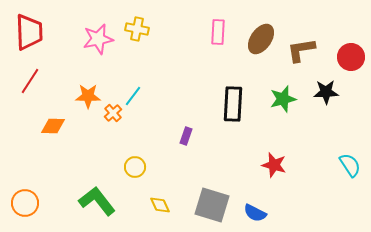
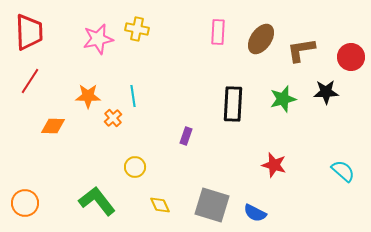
cyan line: rotated 45 degrees counterclockwise
orange cross: moved 5 px down
cyan semicircle: moved 7 px left, 6 px down; rotated 15 degrees counterclockwise
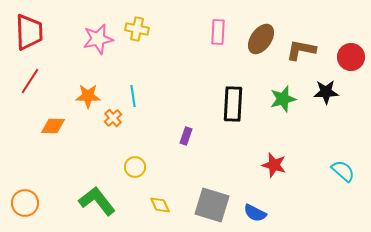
brown L-shape: rotated 20 degrees clockwise
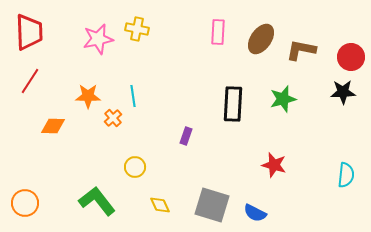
black star: moved 17 px right
cyan semicircle: moved 3 px right, 4 px down; rotated 55 degrees clockwise
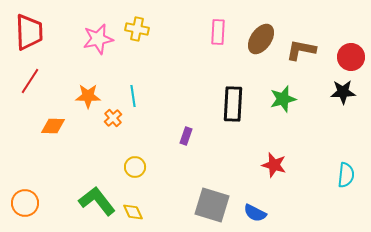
yellow diamond: moved 27 px left, 7 px down
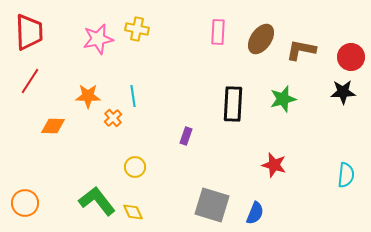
blue semicircle: rotated 95 degrees counterclockwise
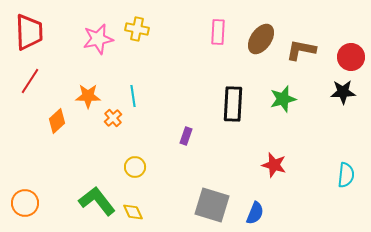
orange diamond: moved 4 px right, 5 px up; rotated 45 degrees counterclockwise
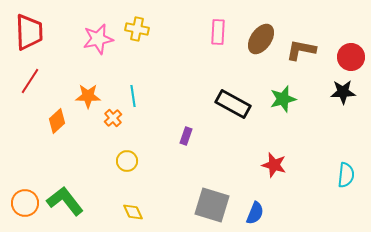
black rectangle: rotated 64 degrees counterclockwise
yellow circle: moved 8 px left, 6 px up
green L-shape: moved 32 px left
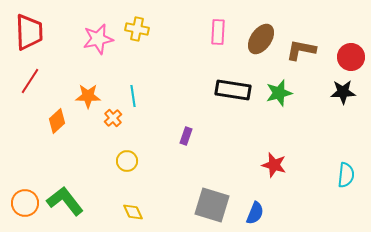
green star: moved 4 px left, 6 px up
black rectangle: moved 14 px up; rotated 20 degrees counterclockwise
